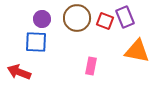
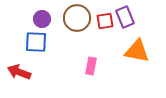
red square: rotated 30 degrees counterclockwise
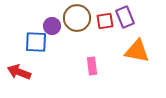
purple circle: moved 10 px right, 7 px down
pink rectangle: moved 1 px right; rotated 18 degrees counterclockwise
